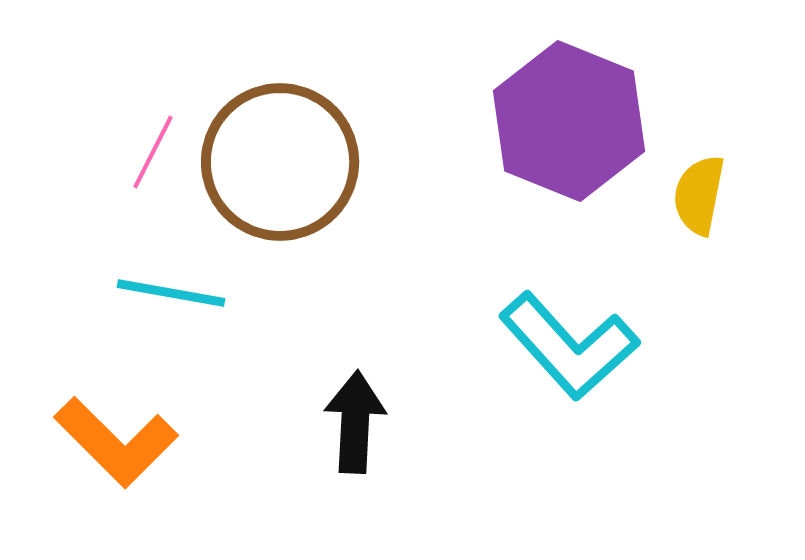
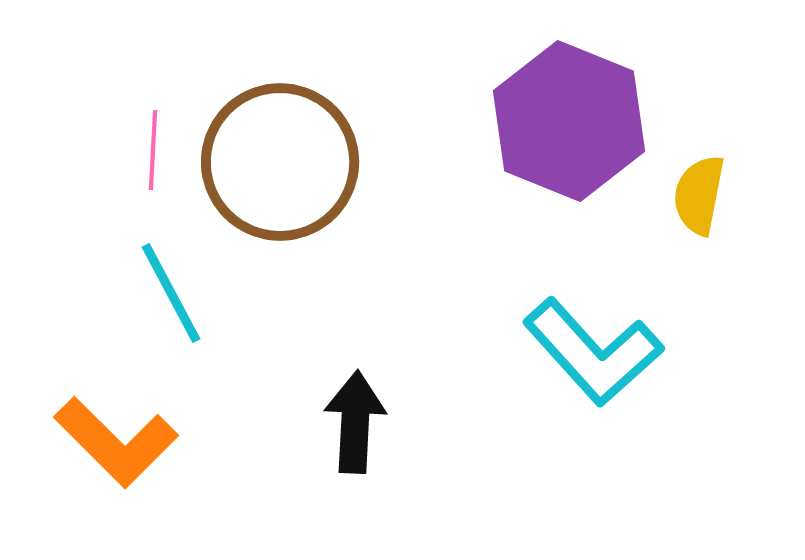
pink line: moved 2 px up; rotated 24 degrees counterclockwise
cyan line: rotated 52 degrees clockwise
cyan L-shape: moved 24 px right, 6 px down
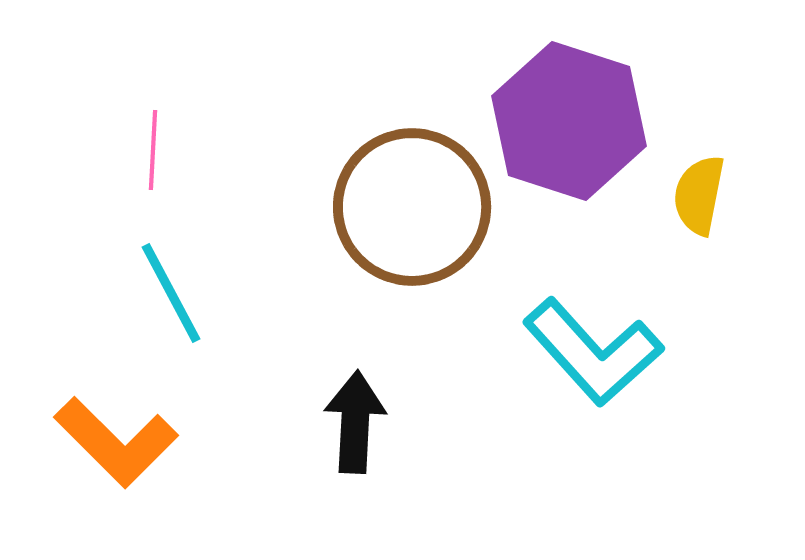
purple hexagon: rotated 4 degrees counterclockwise
brown circle: moved 132 px right, 45 px down
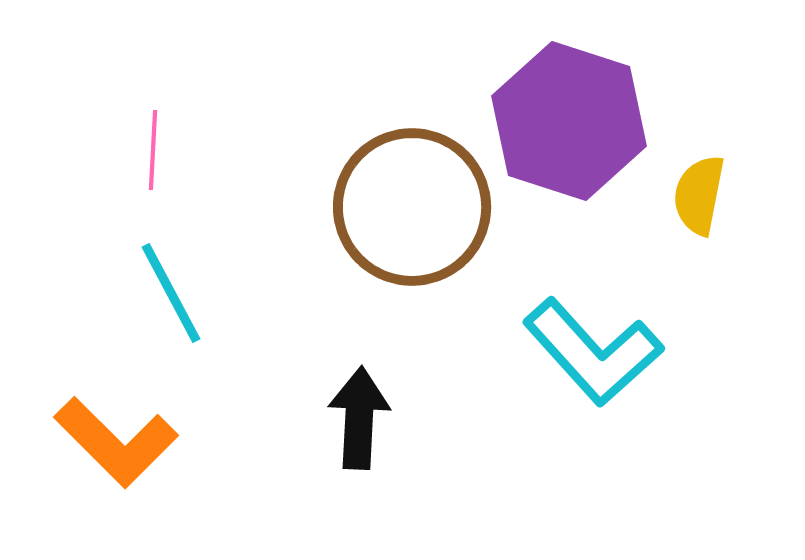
black arrow: moved 4 px right, 4 px up
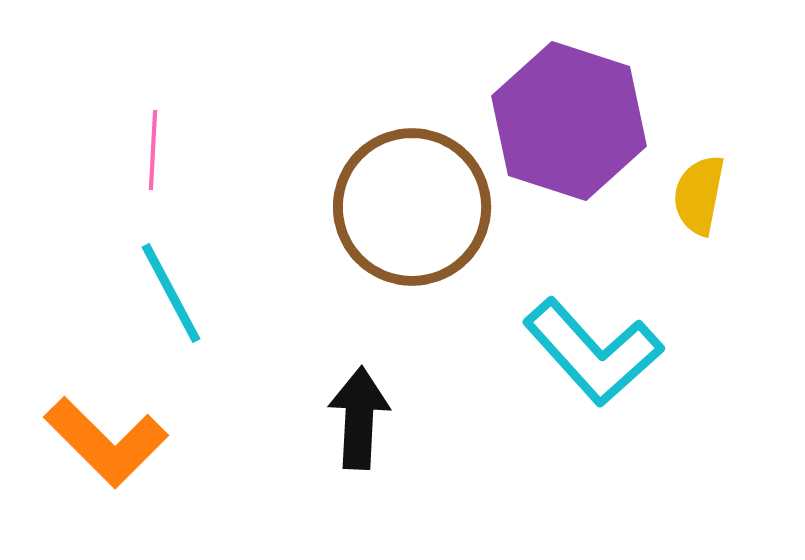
orange L-shape: moved 10 px left
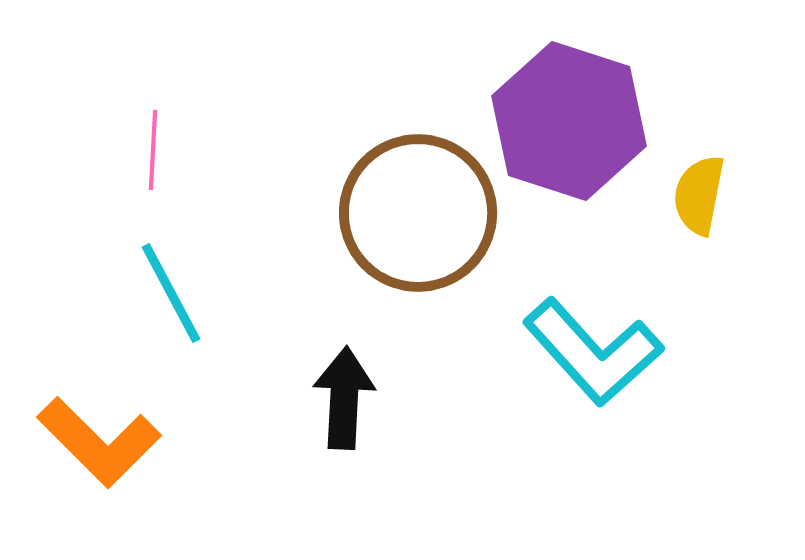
brown circle: moved 6 px right, 6 px down
black arrow: moved 15 px left, 20 px up
orange L-shape: moved 7 px left
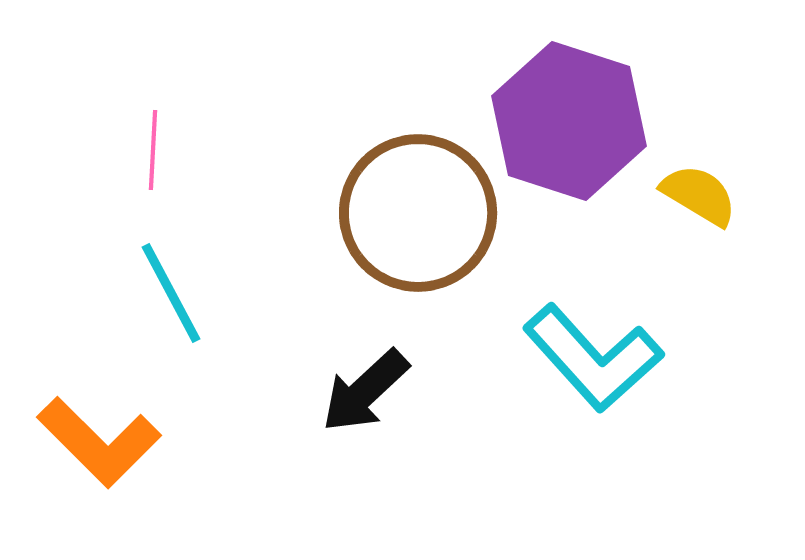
yellow semicircle: rotated 110 degrees clockwise
cyan L-shape: moved 6 px down
black arrow: moved 21 px right, 7 px up; rotated 136 degrees counterclockwise
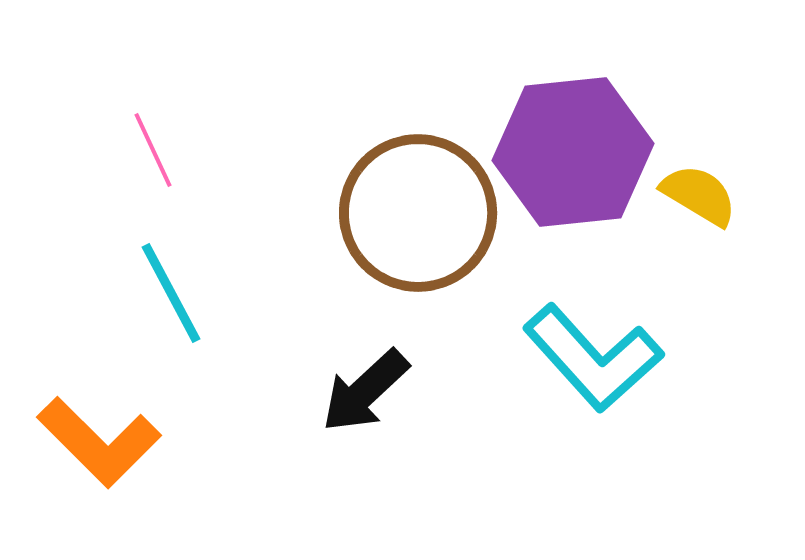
purple hexagon: moved 4 px right, 31 px down; rotated 24 degrees counterclockwise
pink line: rotated 28 degrees counterclockwise
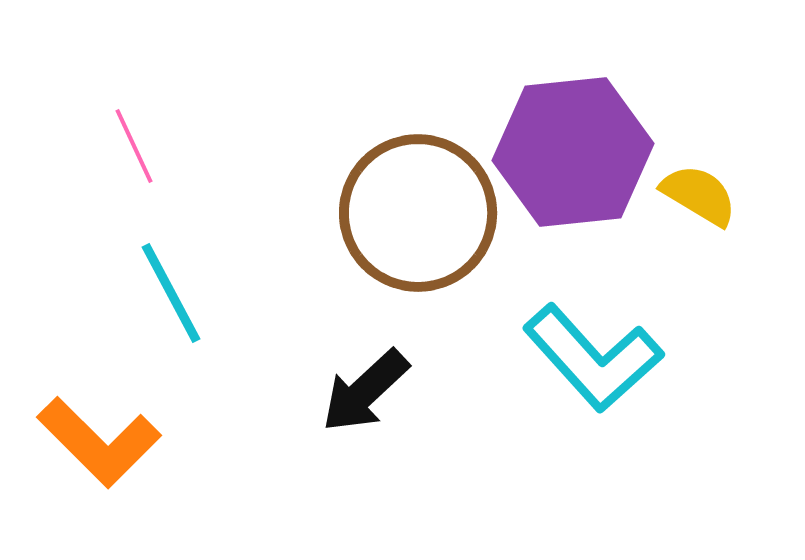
pink line: moved 19 px left, 4 px up
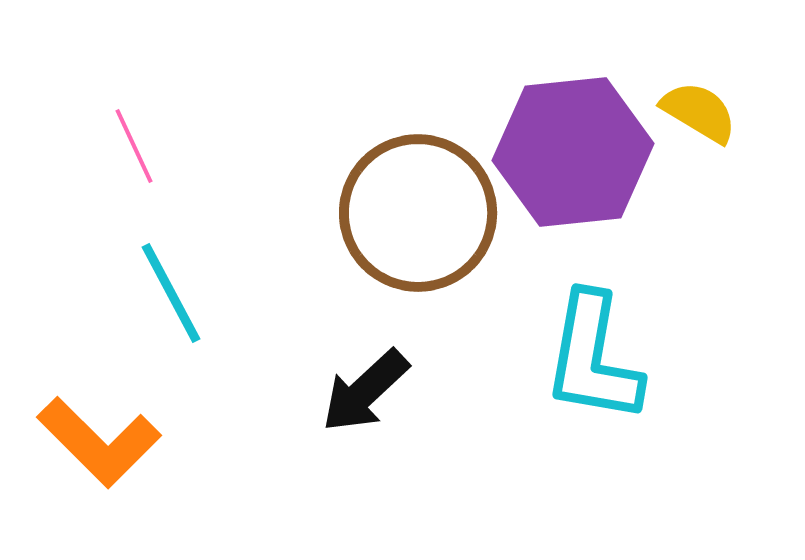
yellow semicircle: moved 83 px up
cyan L-shape: rotated 52 degrees clockwise
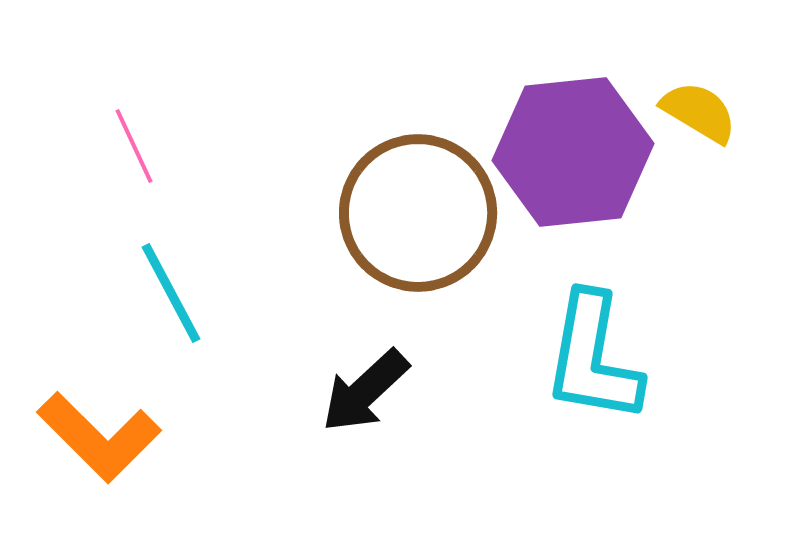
orange L-shape: moved 5 px up
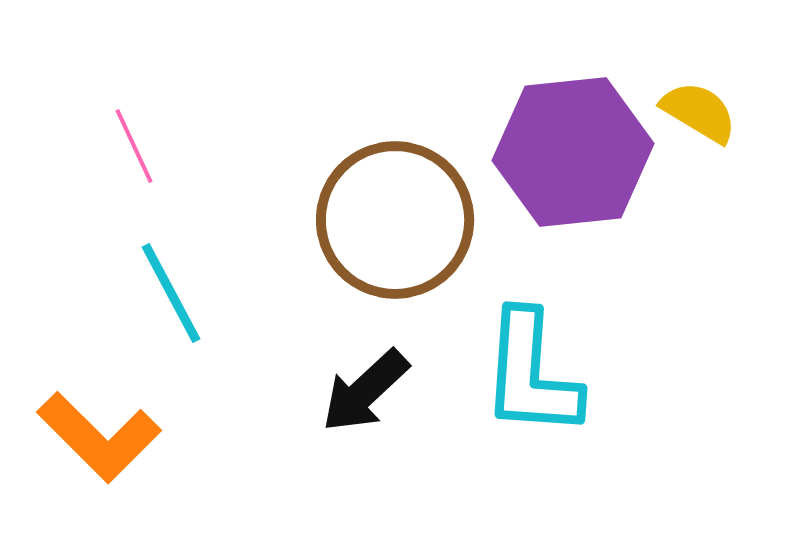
brown circle: moved 23 px left, 7 px down
cyan L-shape: moved 62 px left, 16 px down; rotated 6 degrees counterclockwise
